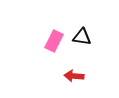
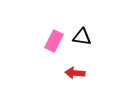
red arrow: moved 1 px right, 3 px up
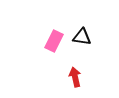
red arrow: moved 4 px down; rotated 72 degrees clockwise
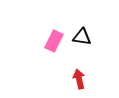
red arrow: moved 4 px right, 2 px down
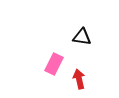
pink rectangle: moved 23 px down
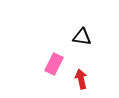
red arrow: moved 2 px right
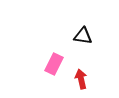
black triangle: moved 1 px right, 1 px up
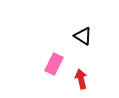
black triangle: rotated 24 degrees clockwise
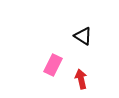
pink rectangle: moved 1 px left, 1 px down
